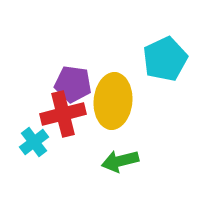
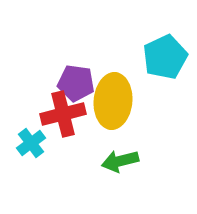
cyan pentagon: moved 2 px up
purple pentagon: moved 3 px right, 1 px up
cyan cross: moved 3 px left, 1 px down
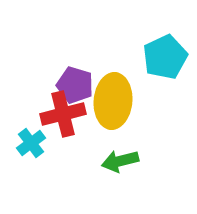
purple pentagon: moved 1 px left, 2 px down; rotated 9 degrees clockwise
